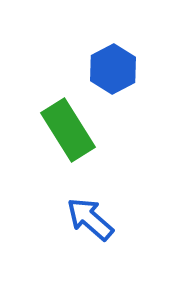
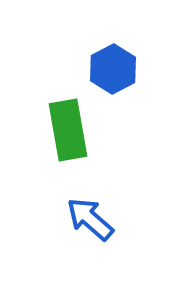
green rectangle: rotated 22 degrees clockwise
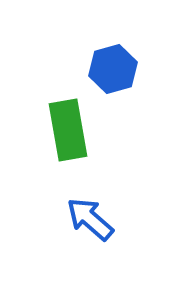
blue hexagon: rotated 12 degrees clockwise
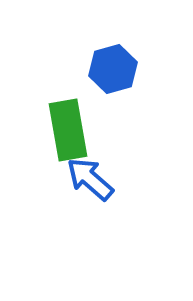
blue arrow: moved 40 px up
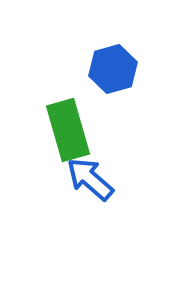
green rectangle: rotated 6 degrees counterclockwise
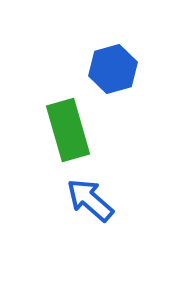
blue arrow: moved 21 px down
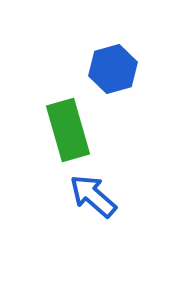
blue arrow: moved 3 px right, 4 px up
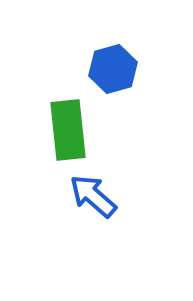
green rectangle: rotated 10 degrees clockwise
